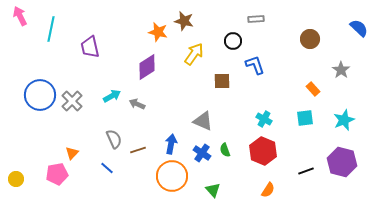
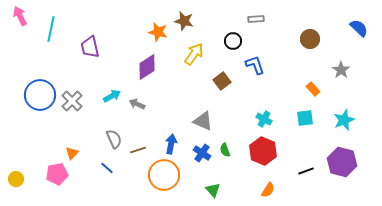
brown square: rotated 36 degrees counterclockwise
orange circle: moved 8 px left, 1 px up
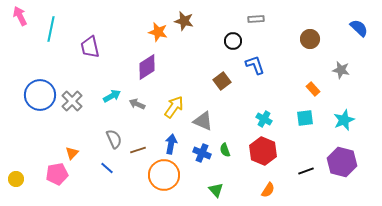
yellow arrow: moved 20 px left, 53 px down
gray star: rotated 24 degrees counterclockwise
blue cross: rotated 12 degrees counterclockwise
green triangle: moved 3 px right
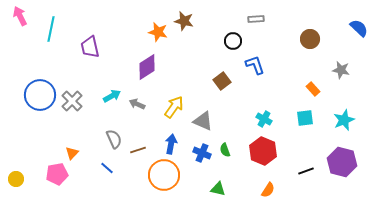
green triangle: moved 2 px right, 1 px up; rotated 35 degrees counterclockwise
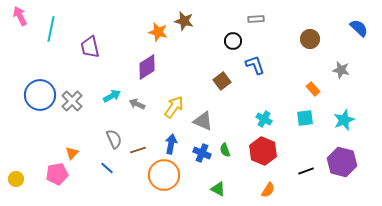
green triangle: rotated 14 degrees clockwise
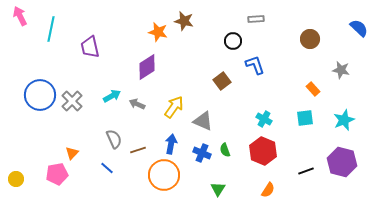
green triangle: rotated 35 degrees clockwise
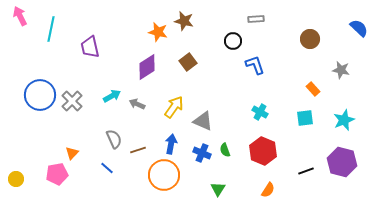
brown square: moved 34 px left, 19 px up
cyan cross: moved 4 px left, 7 px up
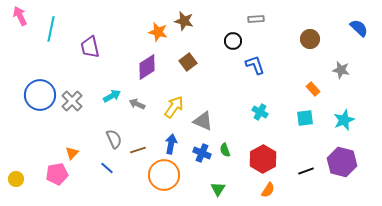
red hexagon: moved 8 px down; rotated 8 degrees clockwise
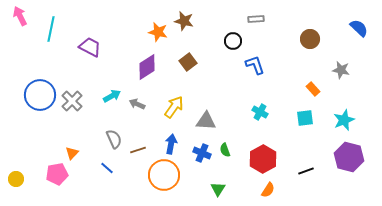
purple trapezoid: rotated 130 degrees clockwise
gray triangle: moved 3 px right; rotated 20 degrees counterclockwise
purple hexagon: moved 7 px right, 5 px up
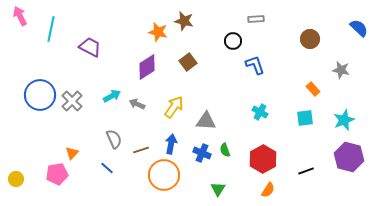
brown line: moved 3 px right
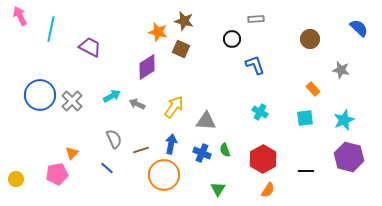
black circle: moved 1 px left, 2 px up
brown square: moved 7 px left, 13 px up; rotated 30 degrees counterclockwise
black line: rotated 21 degrees clockwise
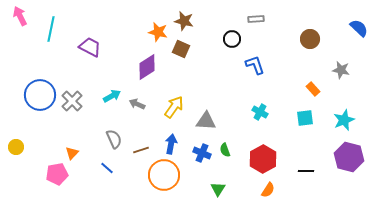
yellow circle: moved 32 px up
